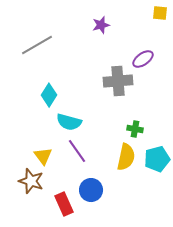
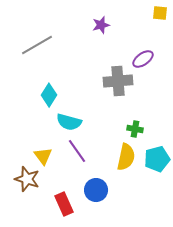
brown star: moved 4 px left, 2 px up
blue circle: moved 5 px right
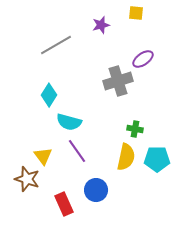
yellow square: moved 24 px left
gray line: moved 19 px right
gray cross: rotated 12 degrees counterclockwise
cyan pentagon: rotated 15 degrees clockwise
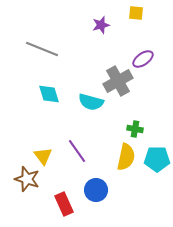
gray line: moved 14 px left, 4 px down; rotated 52 degrees clockwise
gray cross: rotated 12 degrees counterclockwise
cyan diamond: moved 1 px up; rotated 50 degrees counterclockwise
cyan semicircle: moved 22 px right, 20 px up
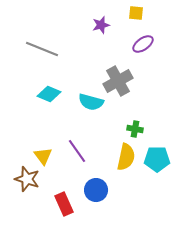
purple ellipse: moved 15 px up
cyan diamond: rotated 50 degrees counterclockwise
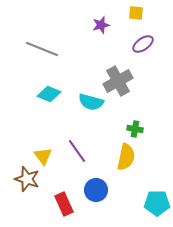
cyan pentagon: moved 44 px down
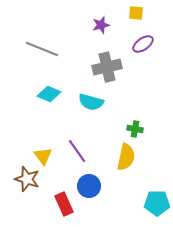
gray cross: moved 11 px left, 14 px up; rotated 16 degrees clockwise
blue circle: moved 7 px left, 4 px up
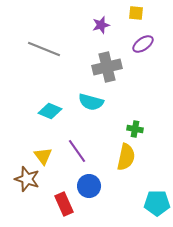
gray line: moved 2 px right
cyan diamond: moved 1 px right, 17 px down
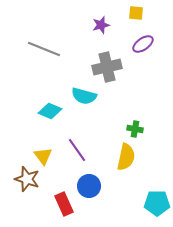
cyan semicircle: moved 7 px left, 6 px up
purple line: moved 1 px up
